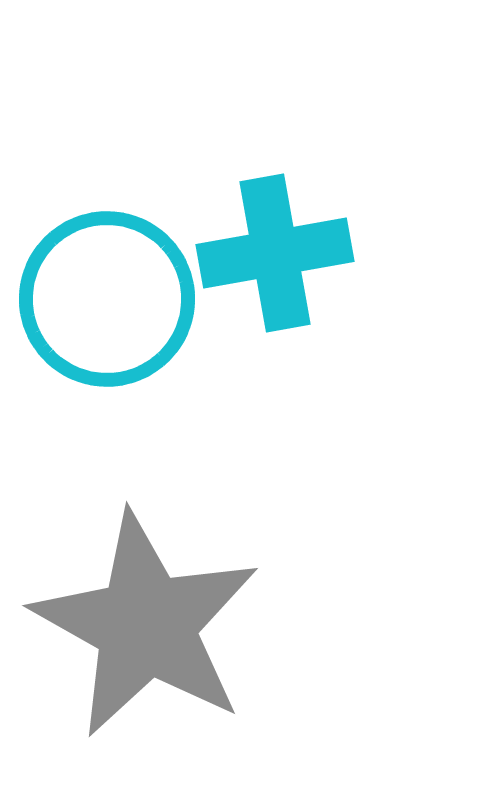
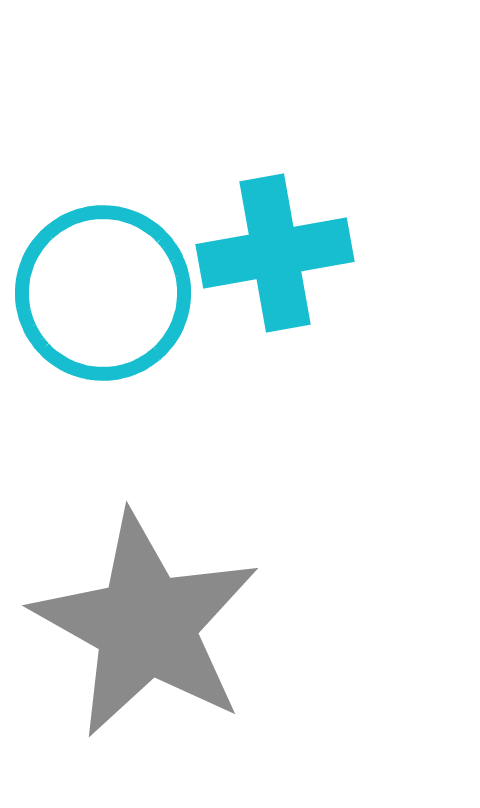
cyan circle: moved 4 px left, 6 px up
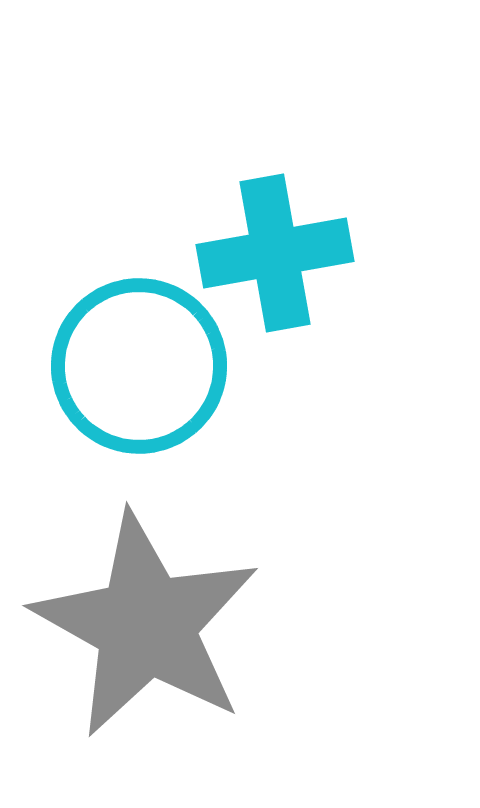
cyan circle: moved 36 px right, 73 px down
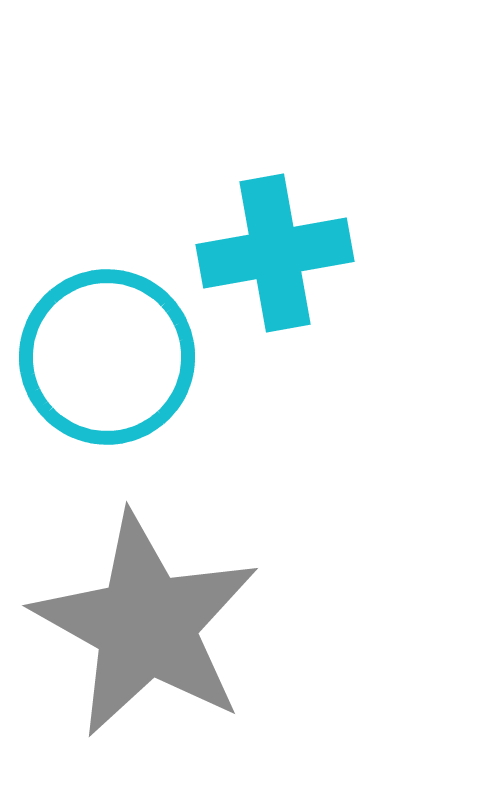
cyan circle: moved 32 px left, 9 px up
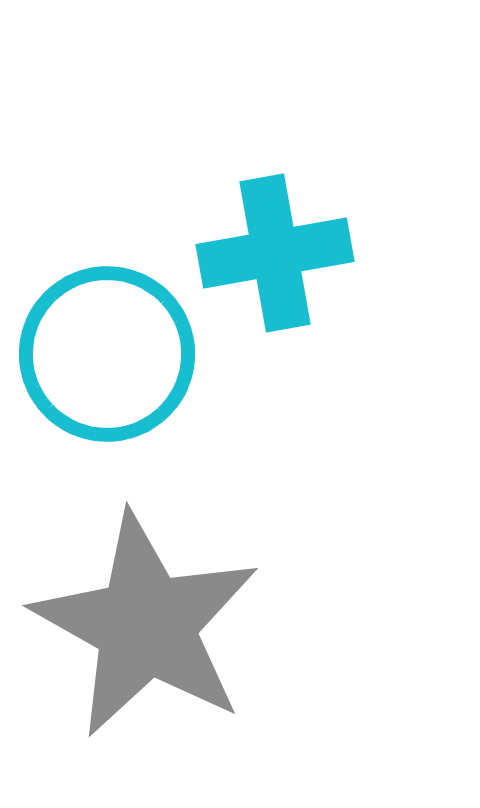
cyan circle: moved 3 px up
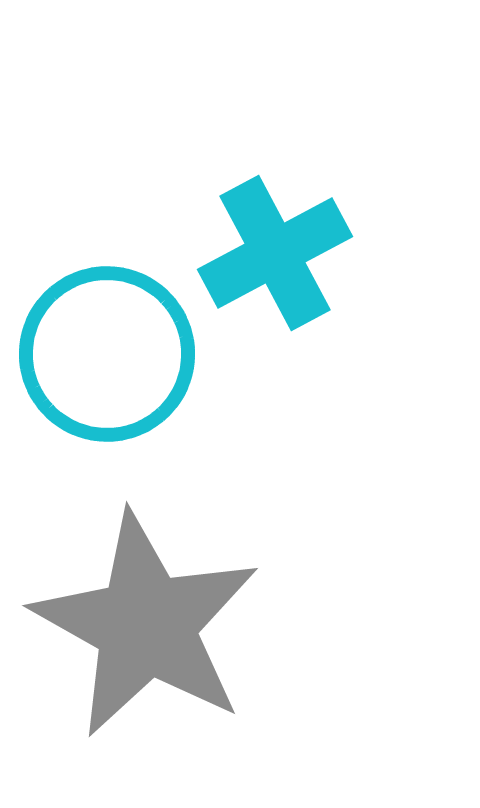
cyan cross: rotated 18 degrees counterclockwise
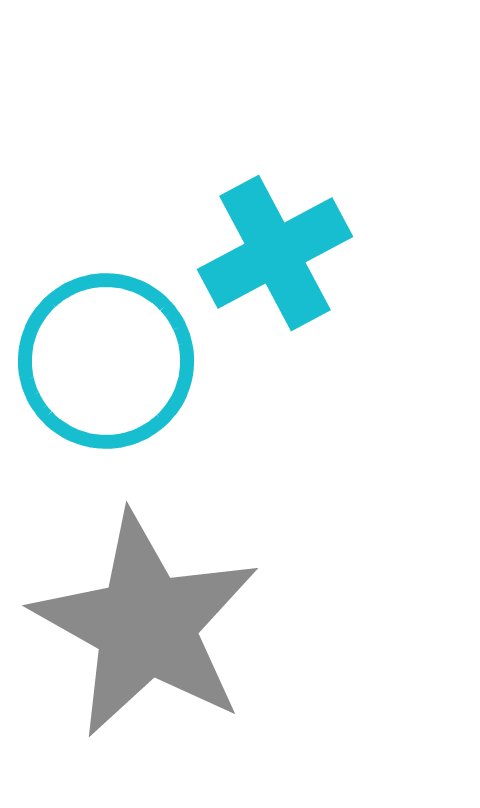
cyan circle: moved 1 px left, 7 px down
